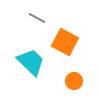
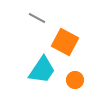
cyan trapezoid: moved 11 px right, 8 px down; rotated 80 degrees clockwise
orange circle: moved 1 px right, 1 px up
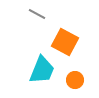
gray line: moved 4 px up
cyan trapezoid: rotated 12 degrees counterclockwise
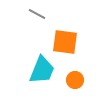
orange square: rotated 20 degrees counterclockwise
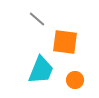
gray line: moved 5 px down; rotated 12 degrees clockwise
cyan trapezoid: moved 1 px left
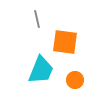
gray line: rotated 36 degrees clockwise
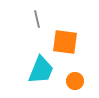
orange circle: moved 1 px down
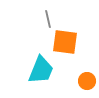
gray line: moved 11 px right
orange circle: moved 12 px right
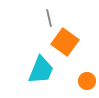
gray line: moved 1 px right, 1 px up
orange square: rotated 28 degrees clockwise
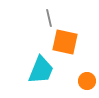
orange square: rotated 24 degrees counterclockwise
